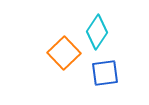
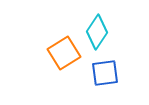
orange square: rotated 12 degrees clockwise
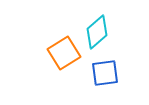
cyan diamond: rotated 16 degrees clockwise
